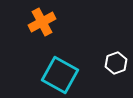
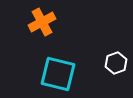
cyan square: moved 2 px left, 1 px up; rotated 15 degrees counterclockwise
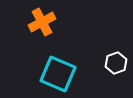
cyan square: rotated 9 degrees clockwise
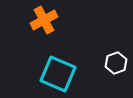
orange cross: moved 2 px right, 2 px up
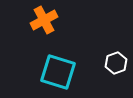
cyan square: moved 2 px up; rotated 6 degrees counterclockwise
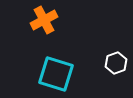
cyan square: moved 2 px left, 2 px down
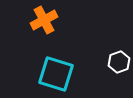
white hexagon: moved 3 px right, 1 px up
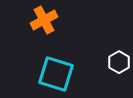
white hexagon: rotated 10 degrees counterclockwise
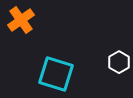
orange cross: moved 23 px left; rotated 8 degrees counterclockwise
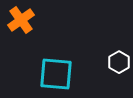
cyan square: rotated 12 degrees counterclockwise
